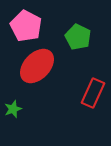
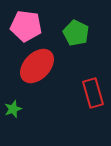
pink pentagon: rotated 20 degrees counterclockwise
green pentagon: moved 2 px left, 4 px up
red rectangle: rotated 40 degrees counterclockwise
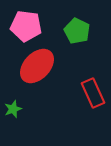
green pentagon: moved 1 px right, 2 px up
red rectangle: rotated 8 degrees counterclockwise
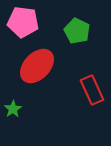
pink pentagon: moved 3 px left, 4 px up
red rectangle: moved 1 px left, 3 px up
green star: rotated 12 degrees counterclockwise
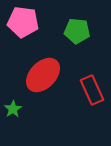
green pentagon: rotated 20 degrees counterclockwise
red ellipse: moved 6 px right, 9 px down
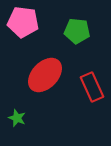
red ellipse: moved 2 px right
red rectangle: moved 3 px up
green star: moved 4 px right, 9 px down; rotated 18 degrees counterclockwise
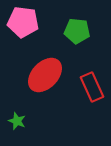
green star: moved 3 px down
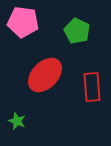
green pentagon: rotated 20 degrees clockwise
red rectangle: rotated 20 degrees clockwise
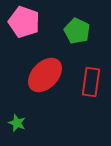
pink pentagon: moved 1 px right; rotated 12 degrees clockwise
red rectangle: moved 1 px left, 5 px up; rotated 12 degrees clockwise
green star: moved 2 px down
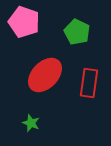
green pentagon: moved 1 px down
red rectangle: moved 2 px left, 1 px down
green star: moved 14 px right
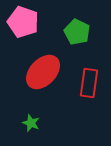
pink pentagon: moved 1 px left
red ellipse: moved 2 px left, 3 px up
